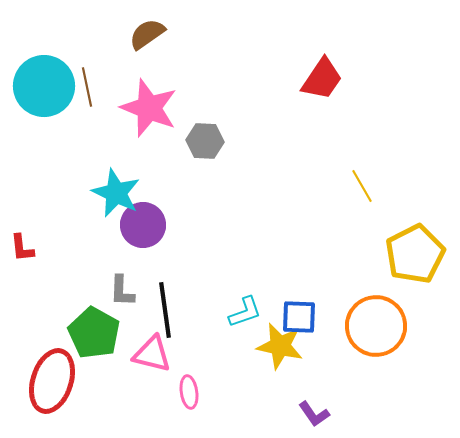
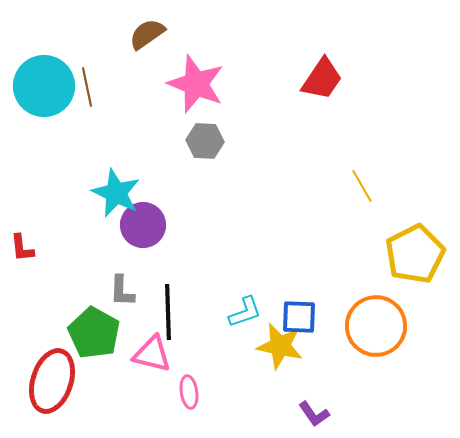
pink star: moved 47 px right, 24 px up
black line: moved 3 px right, 2 px down; rotated 6 degrees clockwise
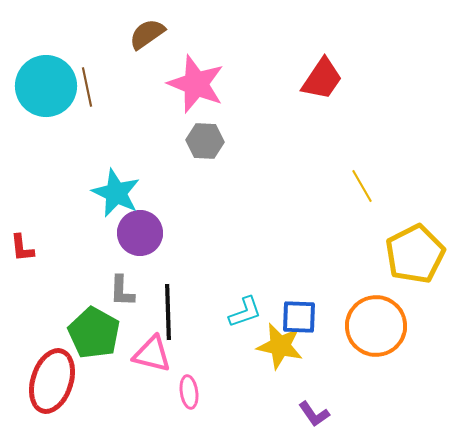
cyan circle: moved 2 px right
purple circle: moved 3 px left, 8 px down
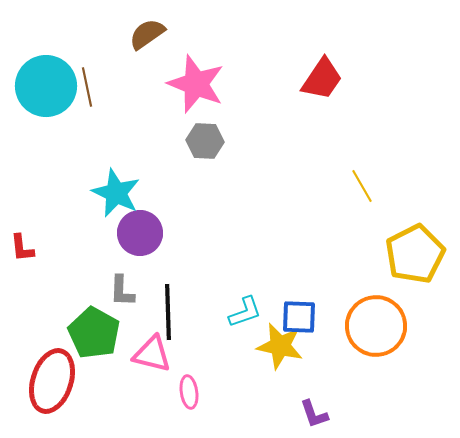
purple L-shape: rotated 16 degrees clockwise
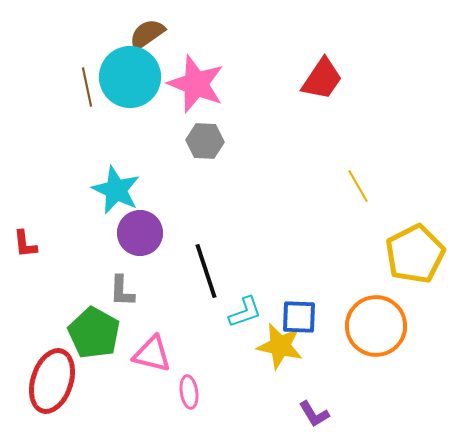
cyan circle: moved 84 px right, 9 px up
yellow line: moved 4 px left
cyan star: moved 3 px up
red L-shape: moved 3 px right, 4 px up
black line: moved 38 px right, 41 px up; rotated 16 degrees counterclockwise
purple L-shape: rotated 12 degrees counterclockwise
